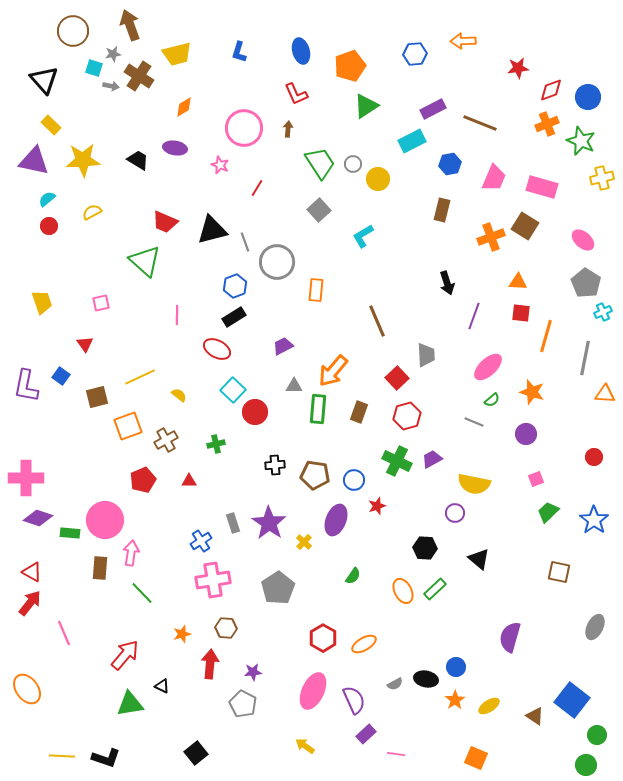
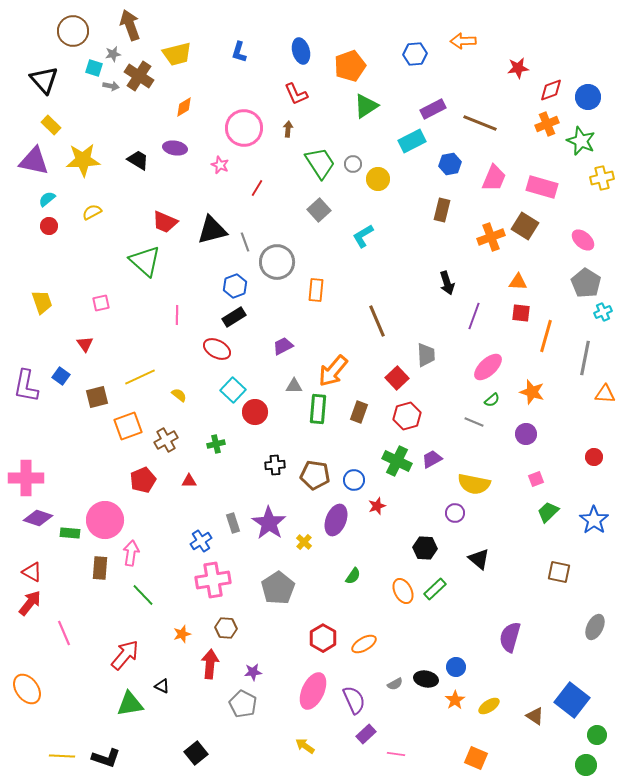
green line at (142, 593): moved 1 px right, 2 px down
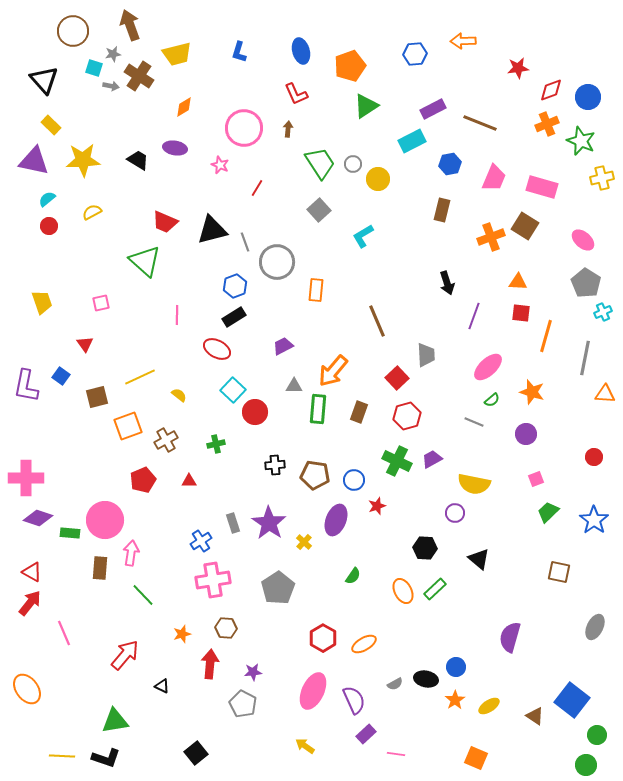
green triangle at (130, 704): moved 15 px left, 17 px down
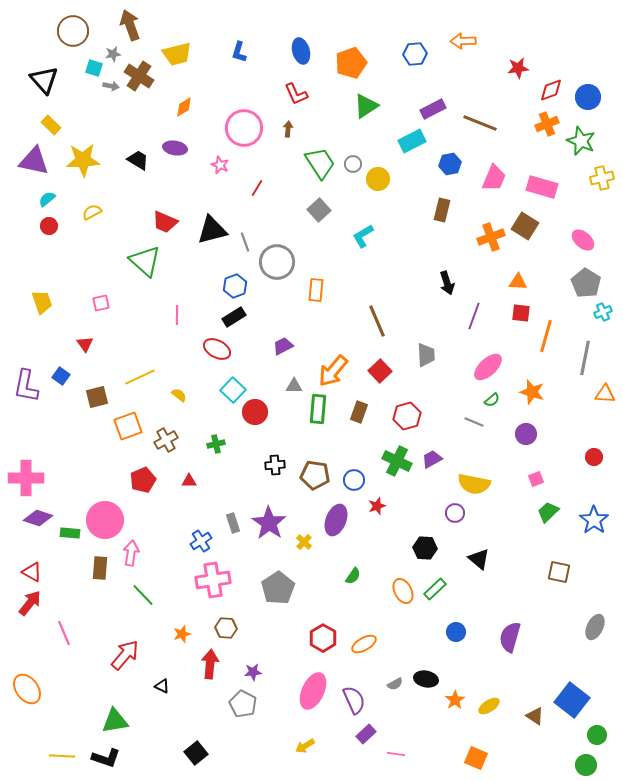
orange pentagon at (350, 66): moved 1 px right, 3 px up
red square at (397, 378): moved 17 px left, 7 px up
blue circle at (456, 667): moved 35 px up
yellow arrow at (305, 746): rotated 66 degrees counterclockwise
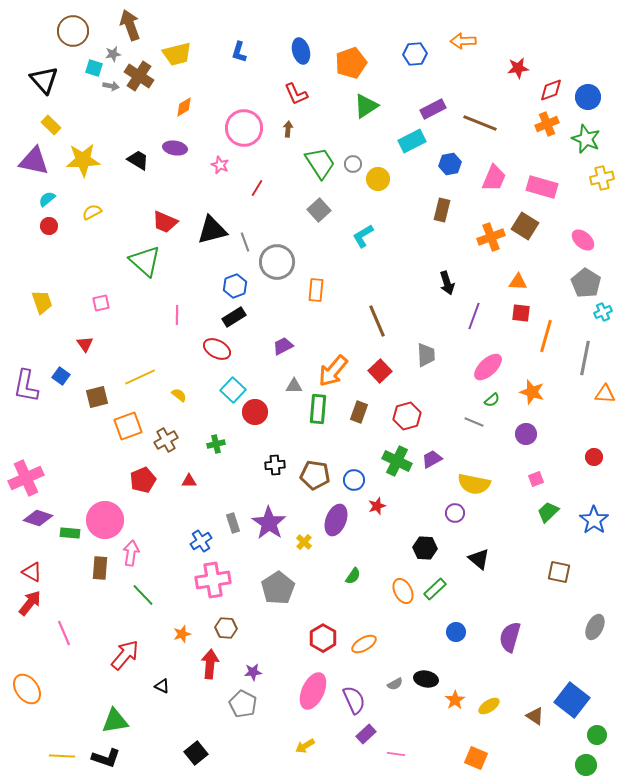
green star at (581, 141): moved 5 px right, 2 px up
pink cross at (26, 478): rotated 24 degrees counterclockwise
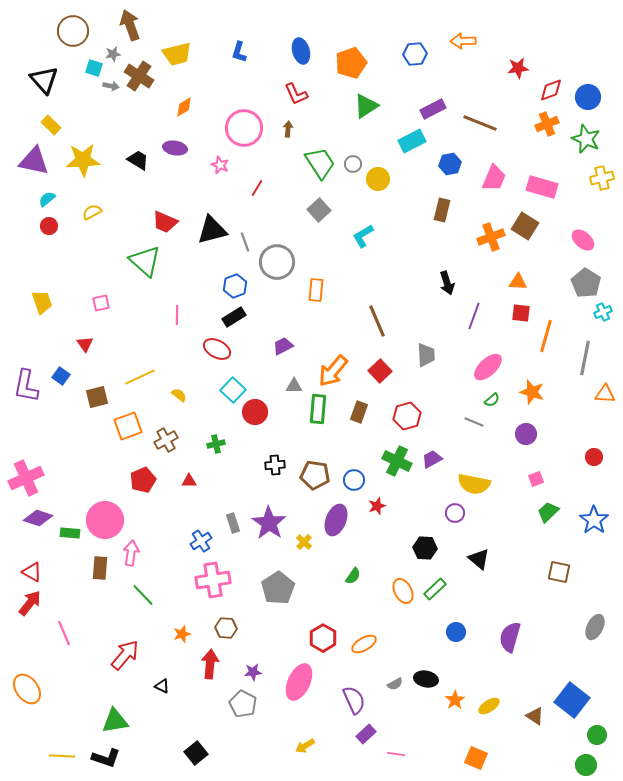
pink ellipse at (313, 691): moved 14 px left, 9 px up
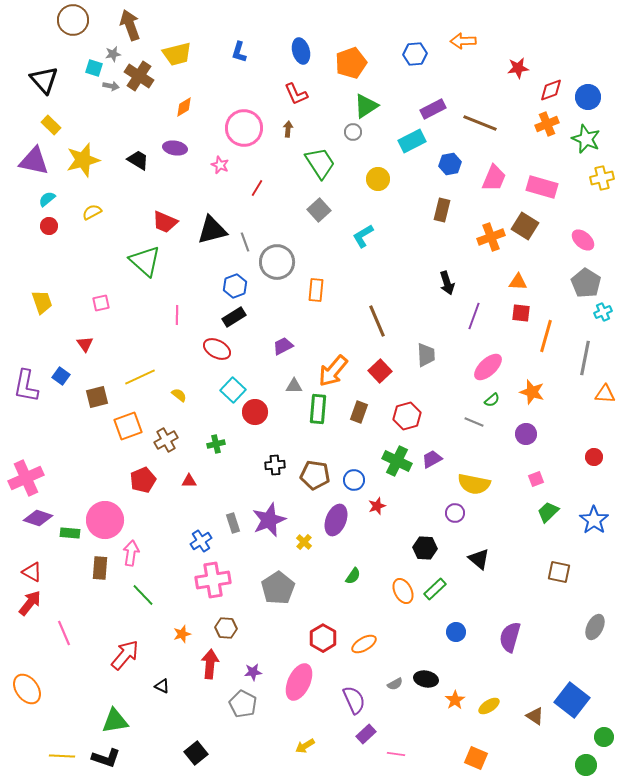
brown circle at (73, 31): moved 11 px up
yellow star at (83, 160): rotated 12 degrees counterclockwise
gray circle at (353, 164): moved 32 px up
purple star at (269, 523): moved 3 px up; rotated 16 degrees clockwise
green circle at (597, 735): moved 7 px right, 2 px down
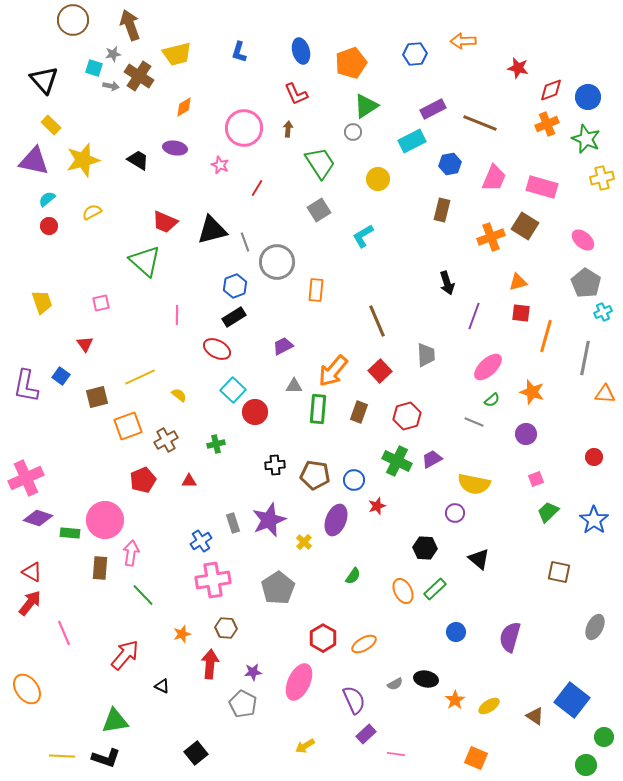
red star at (518, 68): rotated 20 degrees clockwise
gray square at (319, 210): rotated 10 degrees clockwise
orange triangle at (518, 282): rotated 18 degrees counterclockwise
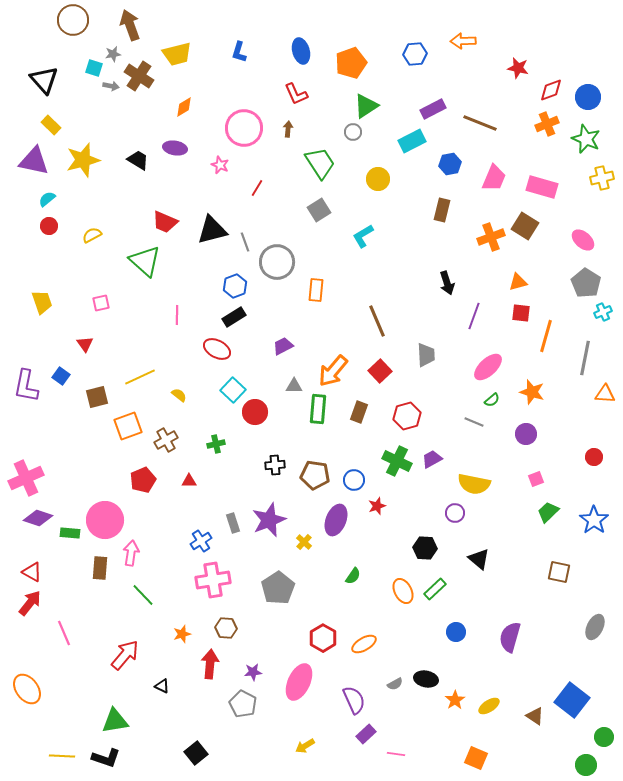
yellow semicircle at (92, 212): moved 23 px down
